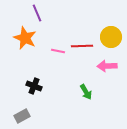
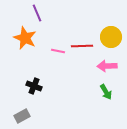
green arrow: moved 20 px right
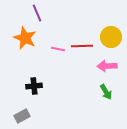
pink line: moved 2 px up
black cross: rotated 28 degrees counterclockwise
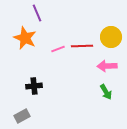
pink line: rotated 32 degrees counterclockwise
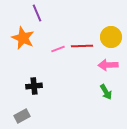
orange star: moved 2 px left
pink arrow: moved 1 px right, 1 px up
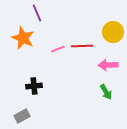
yellow circle: moved 2 px right, 5 px up
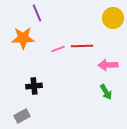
yellow circle: moved 14 px up
orange star: rotated 25 degrees counterclockwise
